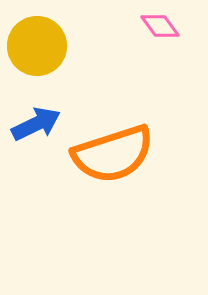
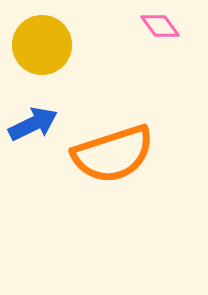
yellow circle: moved 5 px right, 1 px up
blue arrow: moved 3 px left
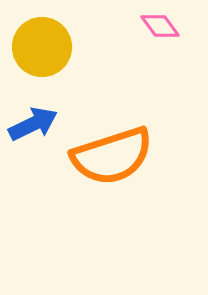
yellow circle: moved 2 px down
orange semicircle: moved 1 px left, 2 px down
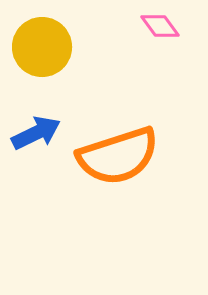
blue arrow: moved 3 px right, 9 px down
orange semicircle: moved 6 px right
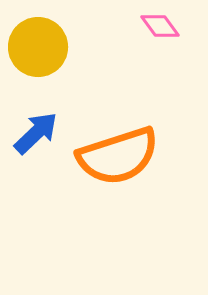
yellow circle: moved 4 px left
blue arrow: rotated 18 degrees counterclockwise
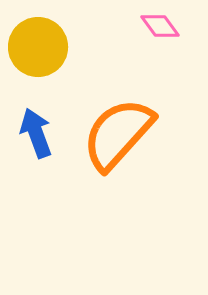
blue arrow: rotated 66 degrees counterclockwise
orange semicircle: moved 22 px up; rotated 150 degrees clockwise
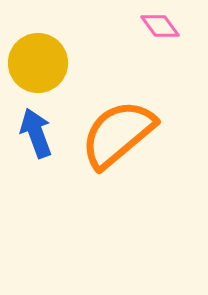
yellow circle: moved 16 px down
orange semicircle: rotated 8 degrees clockwise
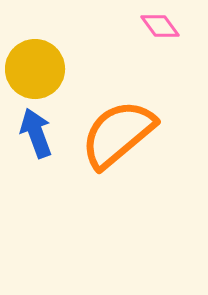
yellow circle: moved 3 px left, 6 px down
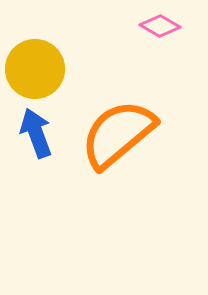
pink diamond: rotated 24 degrees counterclockwise
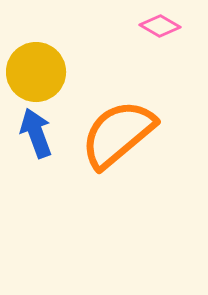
yellow circle: moved 1 px right, 3 px down
